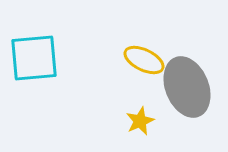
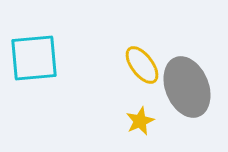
yellow ellipse: moved 2 px left, 5 px down; rotated 27 degrees clockwise
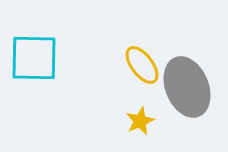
cyan square: rotated 6 degrees clockwise
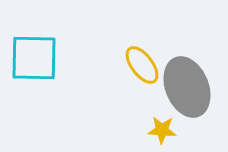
yellow star: moved 22 px right, 9 px down; rotated 28 degrees clockwise
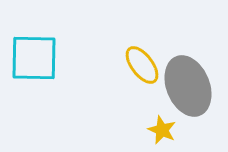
gray ellipse: moved 1 px right, 1 px up
yellow star: rotated 20 degrees clockwise
